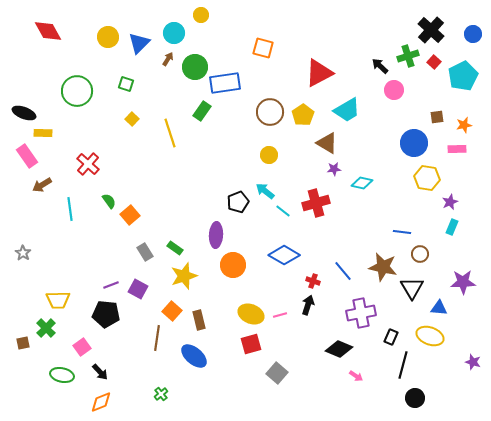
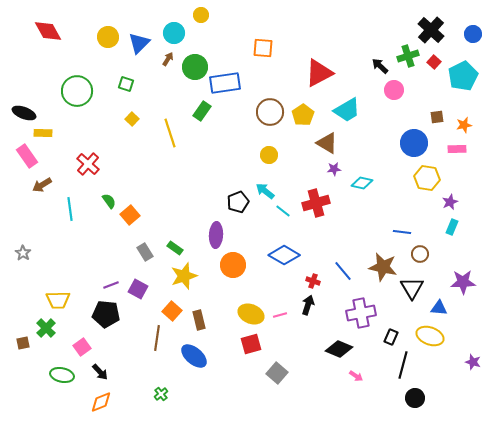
orange square at (263, 48): rotated 10 degrees counterclockwise
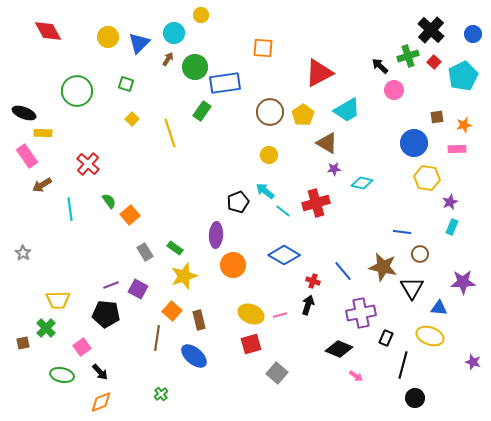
black rectangle at (391, 337): moved 5 px left, 1 px down
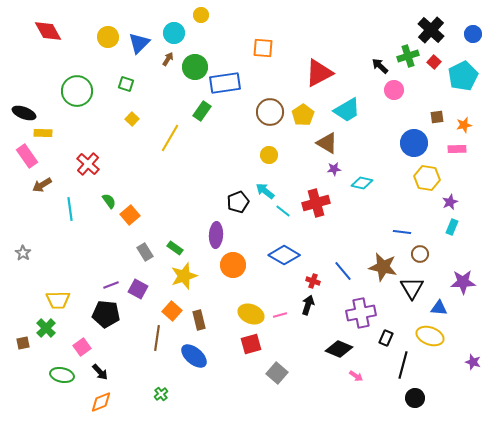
yellow line at (170, 133): moved 5 px down; rotated 48 degrees clockwise
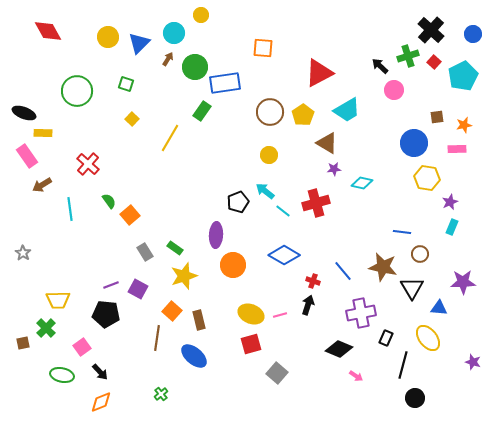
yellow ellipse at (430, 336): moved 2 px left, 2 px down; rotated 32 degrees clockwise
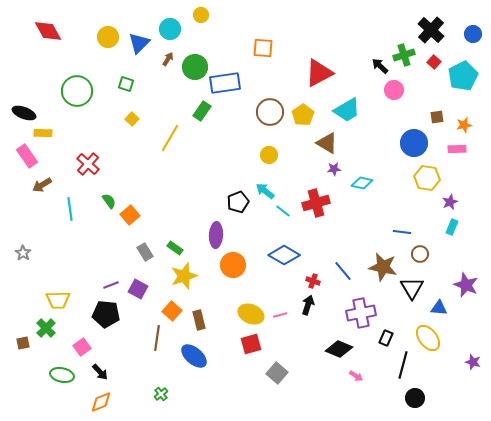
cyan circle at (174, 33): moved 4 px left, 4 px up
green cross at (408, 56): moved 4 px left, 1 px up
purple star at (463, 282): moved 3 px right, 3 px down; rotated 25 degrees clockwise
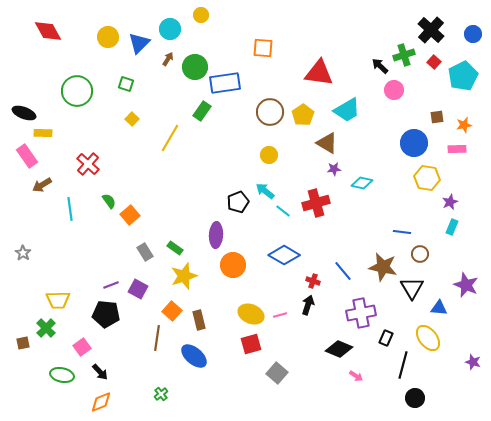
red triangle at (319, 73): rotated 36 degrees clockwise
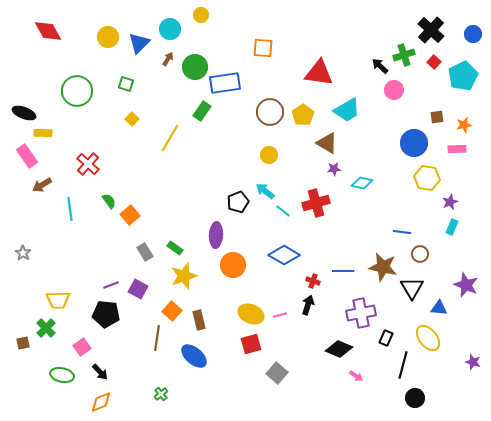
blue line at (343, 271): rotated 50 degrees counterclockwise
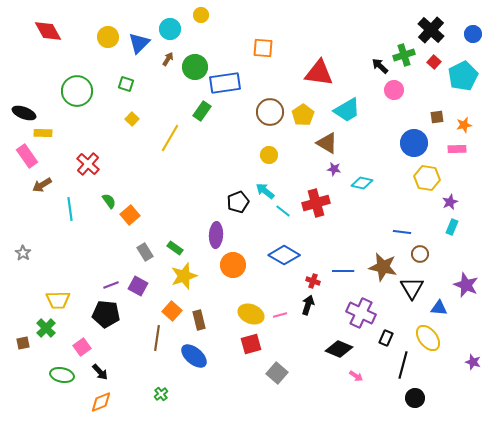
purple star at (334, 169): rotated 16 degrees clockwise
purple square at (138, 289): moved 3 px up
purple cross at (361, 313): rotated 36 degrees clockwise
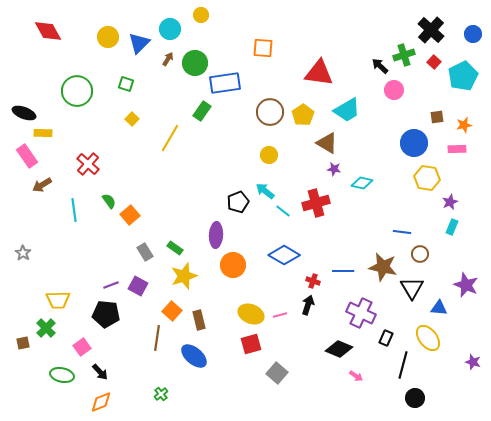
green circle at (195, 67): moved 4 px up
cyan line at (70, 209): moved 4 px right, 1 px down
